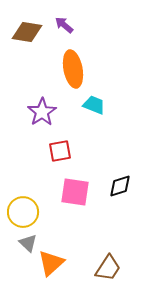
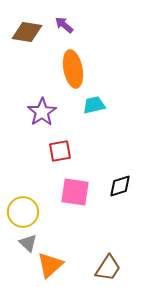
cyan trapezoid: rotated 35 degrees counterclockwise
orange triangle: moved 1 px left, 2 px down
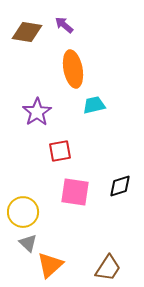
purple star: moved 5 px left
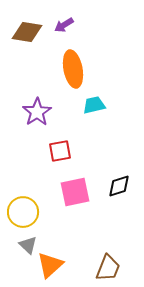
purple arrow: rotated 72 degrees counterclockwise
black diamond: moved 1 px left
pink square: rotated 20 degrees counterclockwise
gray triangle: moved 2 px down
brown trapezoid: rotated 12 degrees counterclockwise
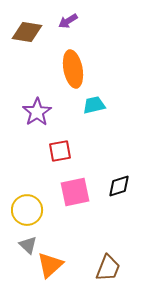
purple arrow: moved 4 px right, 4 px up
yellow circle: moved 4 px right, 2 px up
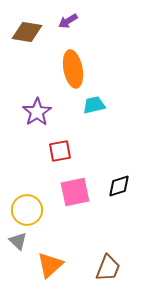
gray triangle: moved 10 px left, 4 px up
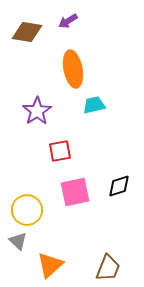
purple star: moved 1 px up
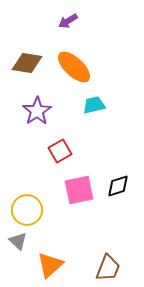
brown diamond: moved 31 px down
orange ellipse: moved 1 px right, 2 px up; rotated 36 degrees counterclockwise
red square: rotated 20 degrees counterclockwise
black diamond: moved 1 px left
pink square: moved 4 px right, 2 px up
